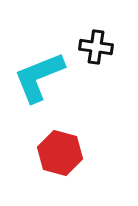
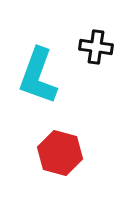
cyan L-shape: moved 1 px left, 1 px up; rotated 48 degrees counterclockwise
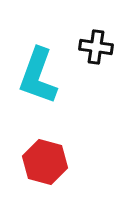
red hexagon: moved 15 px left, 9 px down
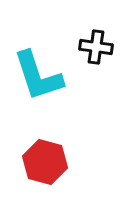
cyan L-shape: rotated 38 degrees counterclockwise
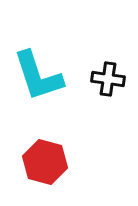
black cross: moved 12 px right, 32 px down
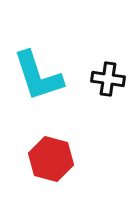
red hexagon: moved 6 px right, 3 px up
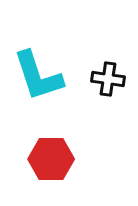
red hexagon: rotated 15 degrees counterclockwise
